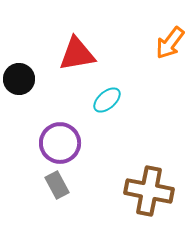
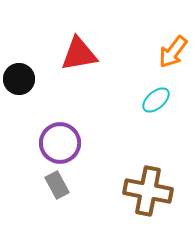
orange arrow: moved 3 px right, 9 px down
red triangle: moved 2 px right
cyan ellipse: moved 49 px right
brown cross: moved 1 px left
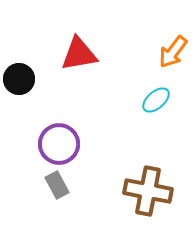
purple circle: moved 1 px left, 1 px down
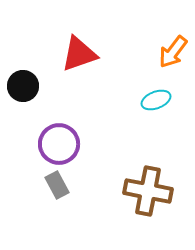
red triangle: rotated 9 degrees counterclockwise
black circle: moved 4 px right, 7 px down
cyan ellipse: rotated 20 degrees clockwise
